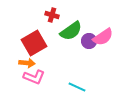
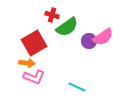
green semicircle: moved 4 px left, 4 px up
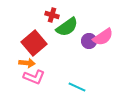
red square: rotated 10 degrees counterclockwise
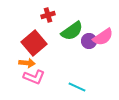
red cross: moved 4 px left; rotated 32 degrees counterclockwise
green semicircle: moved 5 px right, 4 px down
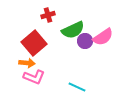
green semicircle: moved 1 px right, 1 px up; rotated 10 degrees clockwise
purple circle: moved 4 px left
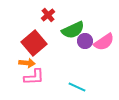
red cross: rotated 24 degrees counterclockwise
pink semicircle: moved 1 px right, 5 px down
pink L-shape: rotated 25 degrees counterclockwise
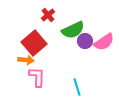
orange arrow: moved 1 px left, 3 px up
pink L-shape: moved 3 px right; rotated 85 degrees counterclockwise
cyan line: rotated 48 degrees clockwise
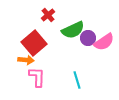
purple circle: moved 3 px right, 3 px up
cyan line: moved 7 px up
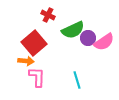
red cross: rotated 24 degrees counterclockwise
orange arrow: moved 1 px down
